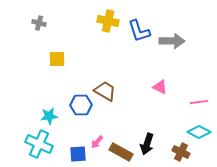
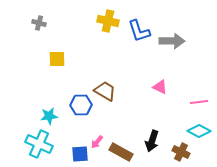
cyan diamond: moved 1 px up
black arrow: moved 5 px right, 3 px up
blue square: moved 2 px right
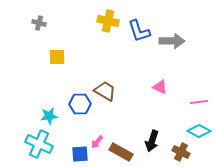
yellow square: moved 2 px up
blue hexagon: moved 1 px left, 1 px up
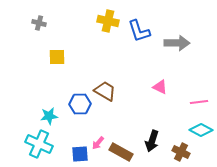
gray arrow: moved 5 px right, 2 px down
cyan diamond: moved 2 px right, 1 px up
pink arrow: moved 1 px right, 1 px down
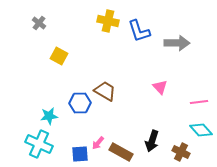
gray cross: rotated 24 degrees clockwise
yellow square: moved 2 px right, 1 px up; rotated 30 degrees clockwise
pink triangle: rotated 21 degrees clockwise
blue hexagon: moved 1 px up
cyan diamond: rotated 20 degrees clockwise
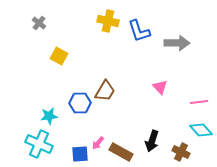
brown trapezoid: rotated 90 degrees clockwise
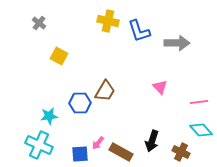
cyan cross: moved 1 px down
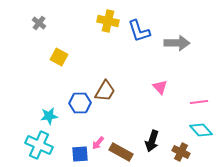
yellow square: moved 1 px down
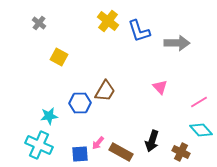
yellow cross: rotated 25 degrees clockwise
pink line: rotated 24 degrees counterclockwise
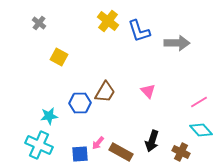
pink triangle: moved 12 px left, 4 px down
brown trapezoid: moved 1 px down
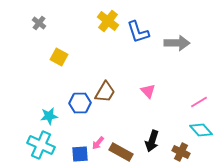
blue L-shape: moved 1 px left, 1 px down
cyan cross: moved 2 px right
